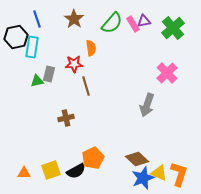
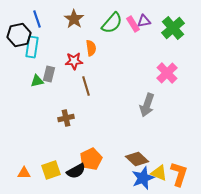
black hexagon: moved 3 px right, 2 px up
red star: moved 3 px up
orange pentagon: moved 2 px left, 1 px down
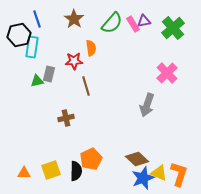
black semicircle: rotated 60 degrees counterclockwise
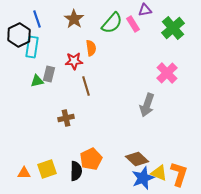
purple triangle: moved 1 px right, 11 px up
black hexagon: rotated 15 degrees counterclockwise
yellow square: moved 4 px left, 1 px up
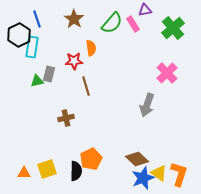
yellow triangle: rotated 12 degrees clockwise
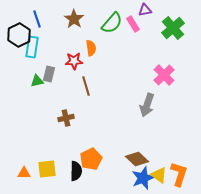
pink cross: moved 3 px left, 2 px down
yellow square: rotated 12 degrees clockwise
yellow triangle: moved 2 px down
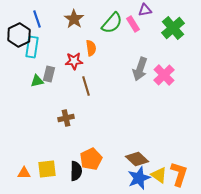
gray arrow: moved 7 px left, 36 px up
blue star: moved 4 px left
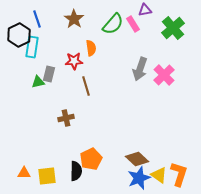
green semicircle: moved 1 px right, 1 px down
green triangle: moved 1 px right, 1 px down
yellow square: moved 7 px down
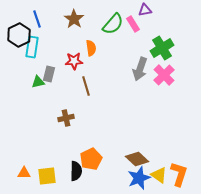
green cross: moved 11 px left, 20 px down; rotated 10 degrees clockwise
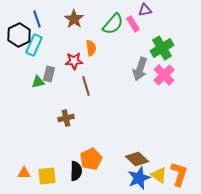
cyan rectangle: moved 2 px right, 2 px up; rotated 15 degrees clockwise
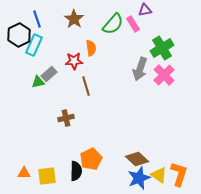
gray rectangle: rotated 35 degrees clockwise
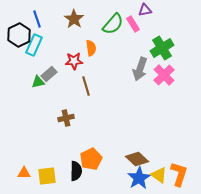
blue star: rotated 10 degrees counterclockwise
